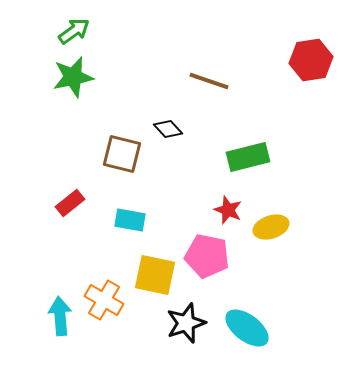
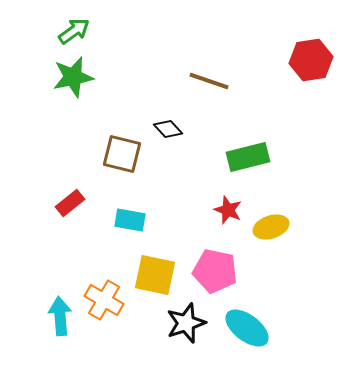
pink pentagon: moved 8 px right, 15 px down
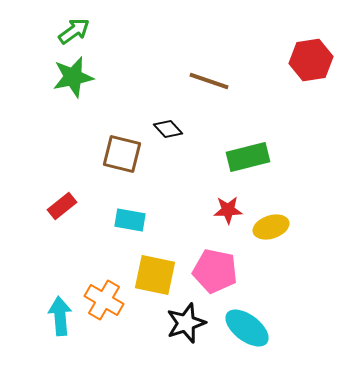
red rectangle: moved 8 px left, 3 px down
red star: rotated 24 degrees counterclockwise
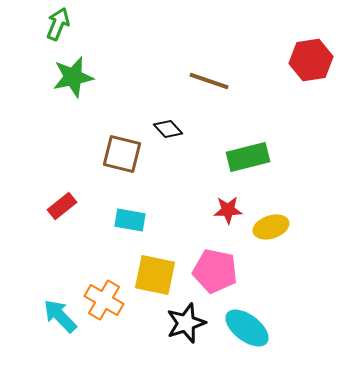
green arrow: moved 16 px left, 7 px up; rotated 32 degrees counterclockwise
cyan arrow: rotated 39 degrees counterclockwise
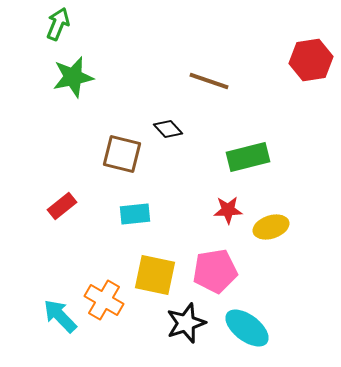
cyan rectangle: moved 5 px right, 6 px up; rotated 16 degrees counterclockwise
pink pentagon: rotated 21 degrees counterclockwise
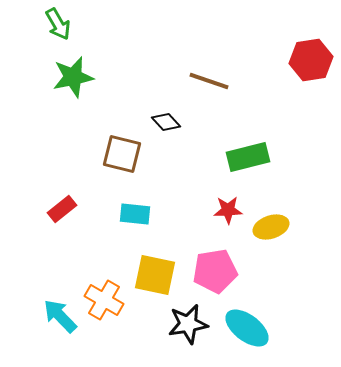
green arrow: rotated 128 degrees clockwise
black diamond: moved 2 px left, 7 px up
red rectangle: moved 3 px down
cyan rectangle: rotated 12 degrees clockwise
black star: moved 2 px right, 1 px down; rotated 9 degrees clockwise
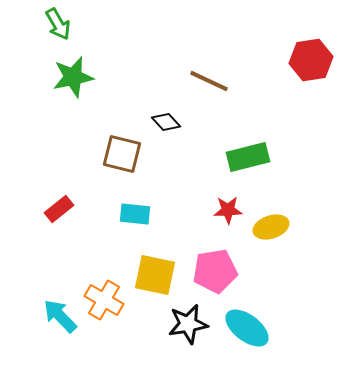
brown line: rotated 6 degrees clockwise
red rectangle: moved 3 px left
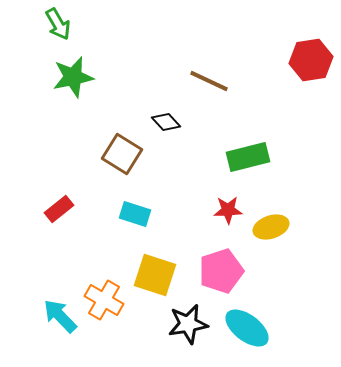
brown square: rotated 18 degrees clockwise
cyan rectangle: rotated 12 degrees clockwise
pink pentagon: moved 6 px right; rotated 9 degrees counterclockwise
yellow square: rotated 6 degrees clockwise
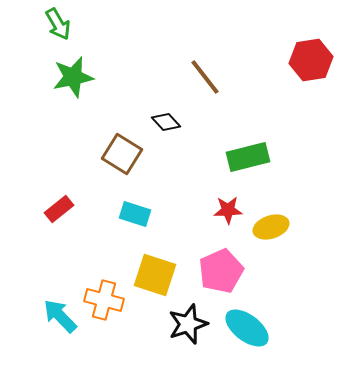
brown line: moved 4 px left, 4 px up; rotated 27 degrees clockwise
pink pentagon: rotated 6 degrees counterclockwise
orange cross: rotated 15 degrees counterclockwise
black star: rotated 9 degrees counterclockwise
